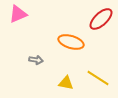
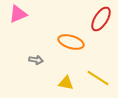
red ellipse: rotated 15 degrees counterclockwise
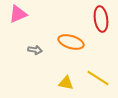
red ellipse: rotated 40 degrees counterclockwise
gray arrow: moved 1 px left, 10 px up
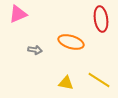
yellow line: moved 1 px right, 2 px down
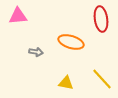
pink triangle: moved 2 px down; rotated 18 degrees clockwise
gray arrow: moved 1 px right, 2 px down
yellow line: moved 3 px right, 1 px up; rotated 15 degrees clockwise
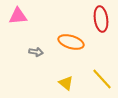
yellow triangle: rotated 28 degrees clockwise
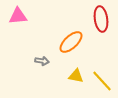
orange ellipse: rotated 60 degrees counterclockwise
gray arrow: moved 6 px right, 9 px down
yellow line: moved 2 px down
yellow triangle: moved 10 px right, 7 px up; rotated 28 degrees counterclockwise
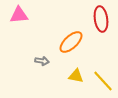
pink triangle: moved 1 px right, 1 px up
yellow line: moved 1 px right
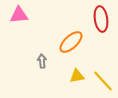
gray arrow: rotated 104 degrees counterclockwise
yellow triangle: moved 1 px right; rotated 21 degrees counterclockwise
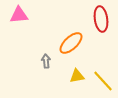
orange ellipse: moved 1 px down
gray arrow: moved 4 px right
